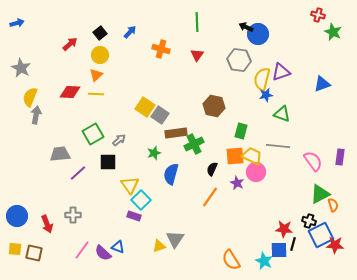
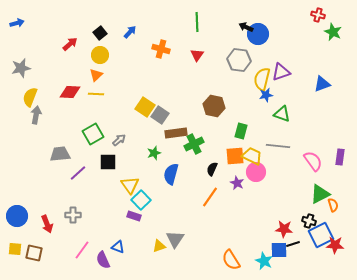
gray star at (21, 68): rotated 30 degrees clockwise
black line at (293, 244): rotated 56 degrees clockwise
purple semicircle at (103, 253): moved 7 px down; rotated 24 degrees clockwise
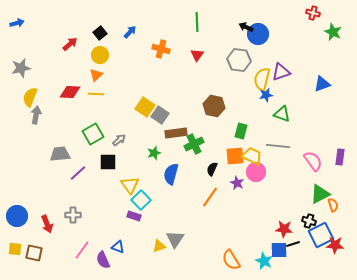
red cross at (318, 15): moved 5 px left, 2 px up
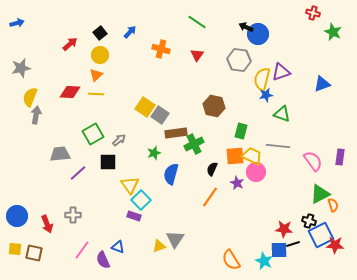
green line at (197, 22): rotated 54 degrees counterclockwise
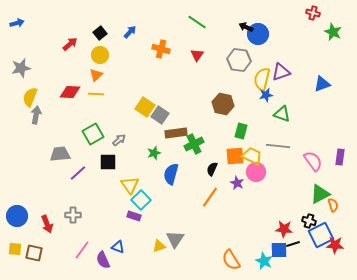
brown hexagon at (214, 106): moved 9 px right, 2 px up
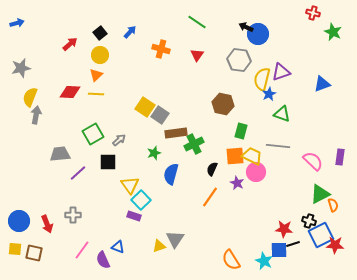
blue star at (266, 95): moved 3 px right, 1 px up; rotated 16 degrees counterclockwise
pink semicircle at (313, 161): rotated 10 degrees counterclockwise
blue circle at (17, 216): moved 2 px right, 5 px down
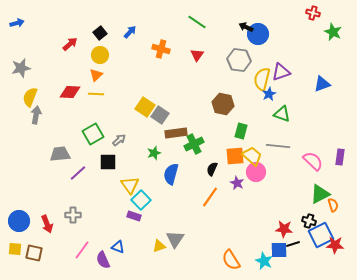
yellow trapezoid at (252, 156): rotated 15 degrees clockwise
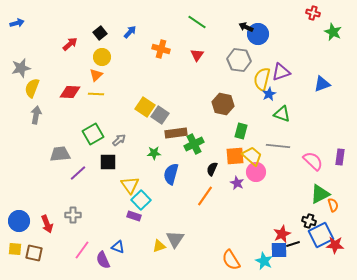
yellow circle at (100, 55): moved 2 px right, 2 px down
yellow semicircle at (30, 97): moved 2 px right, 9 px up
green star at (154, 153): rotated 16 degrees clockwise
orange line at (210, 197): moved 5 px left, 1 px up
red star at (284, 229): moved 2 px left, 5 px down; rotated 30 degrees counterclockwise
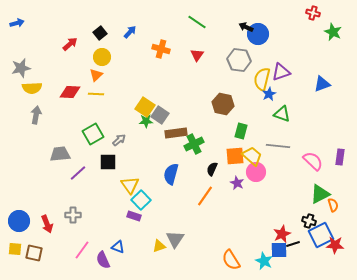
yellow semicircle at (32, 88): rotated 114 degrees counterclockwise
green star at (154, 153): moved 8 px left, 32 px up
